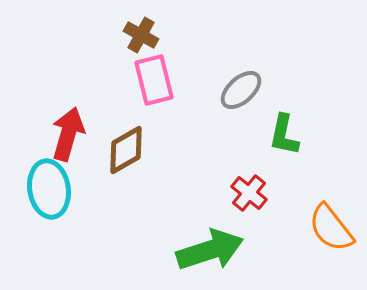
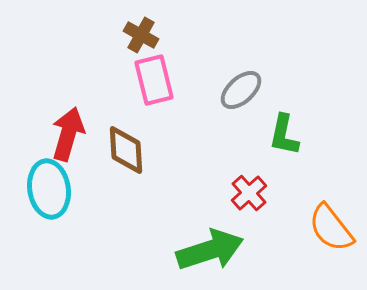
brown diamond: rotated 63 degrees counterclockwise
red cross: rotated 9 degrees clockwise
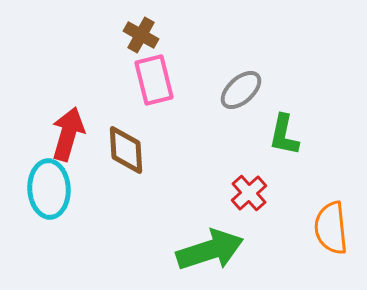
cyan ellipse: rotated 6 degrees clockwise
orange semicircle: rotated 32 degrees clockwise
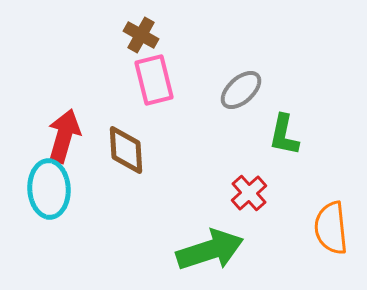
red arrow: moved 4 px left, 2 px down
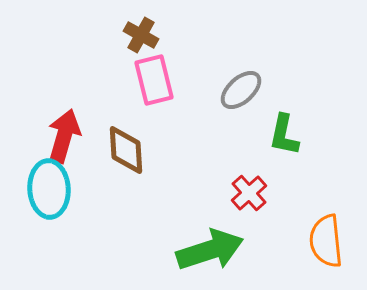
orange semicircle: moved 5 px left, 13 px down
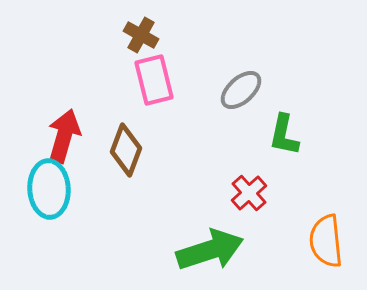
brown diamond: rotated 24 degrees clockwise
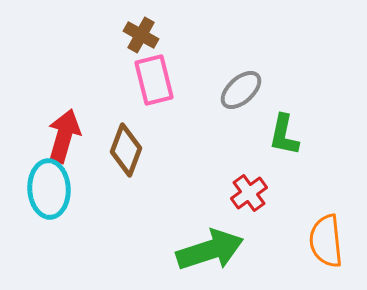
red cross: rotated 6 degrees clockwise
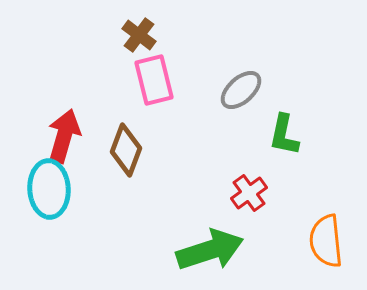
brown cross: moved 2 px left; rotated 8 degrees clockwise
